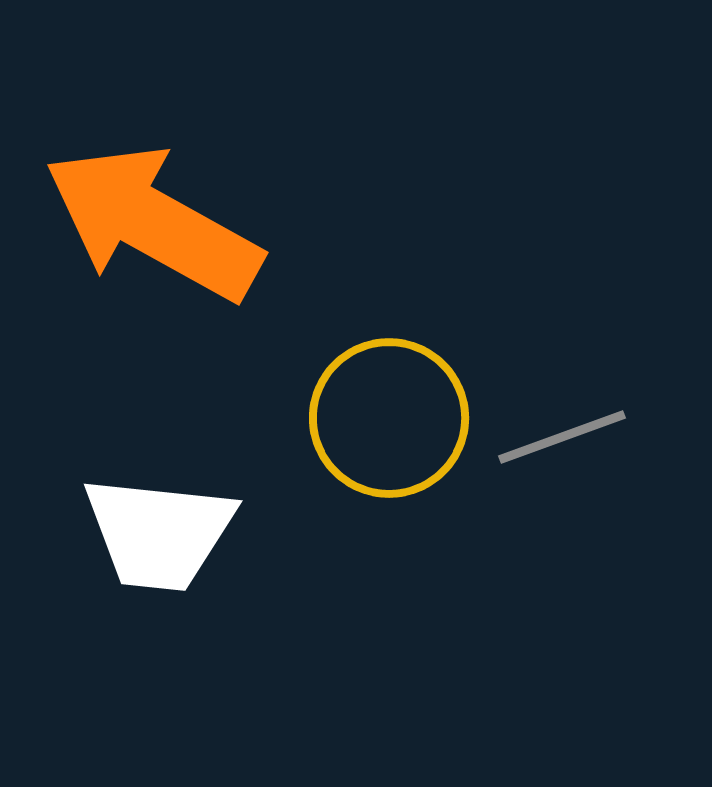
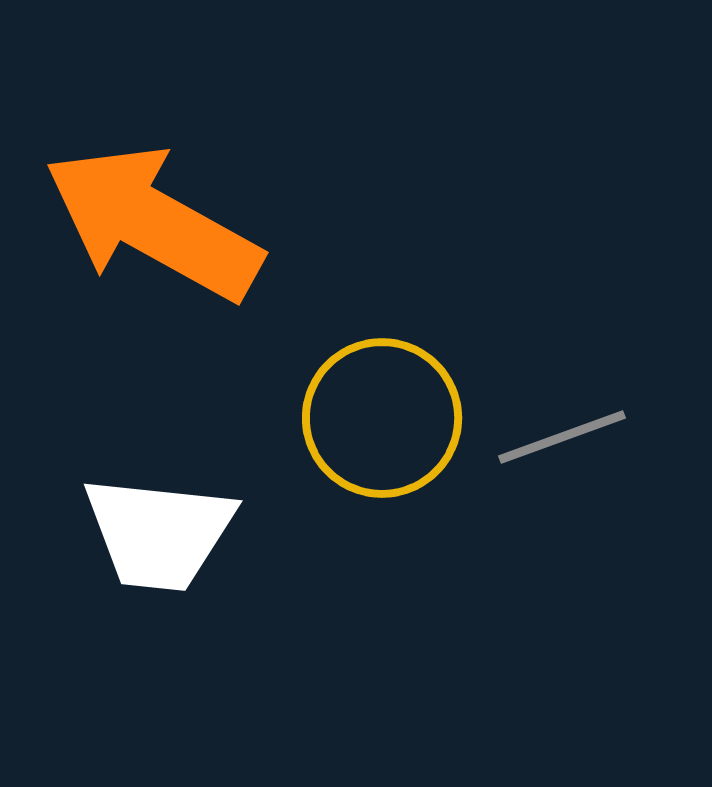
yellow circle: moved 7 px left
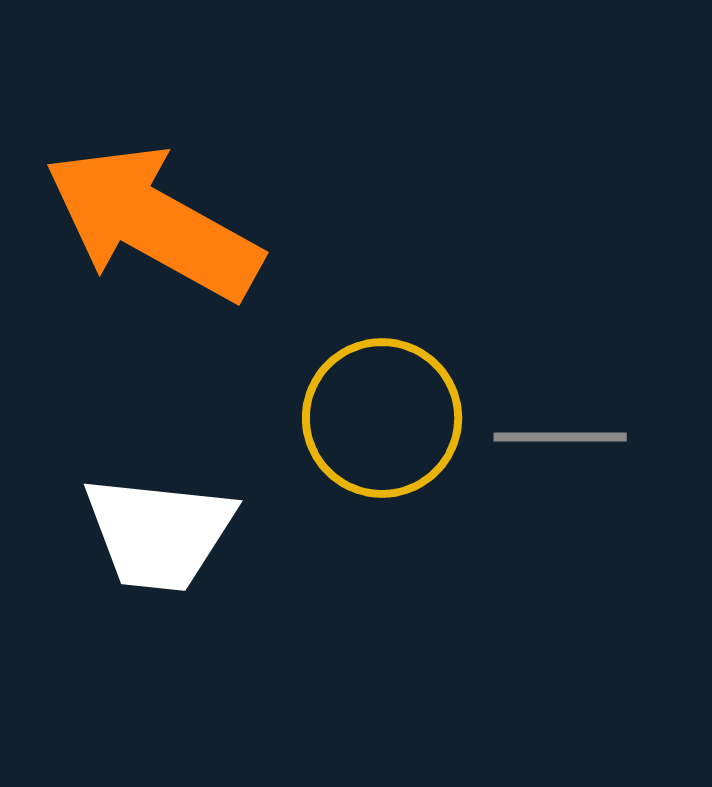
gray line: moved 2 px left; rotated 20 degrees clockwise
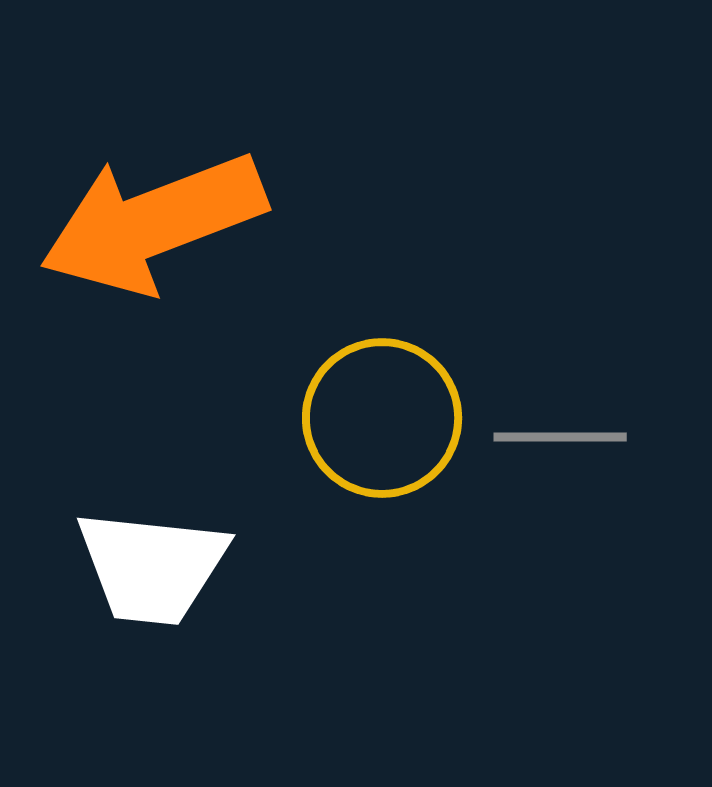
orange arrow: rotated 50 degrees counterclockwise
white trapezoid: moved 7 px left, 34 px down
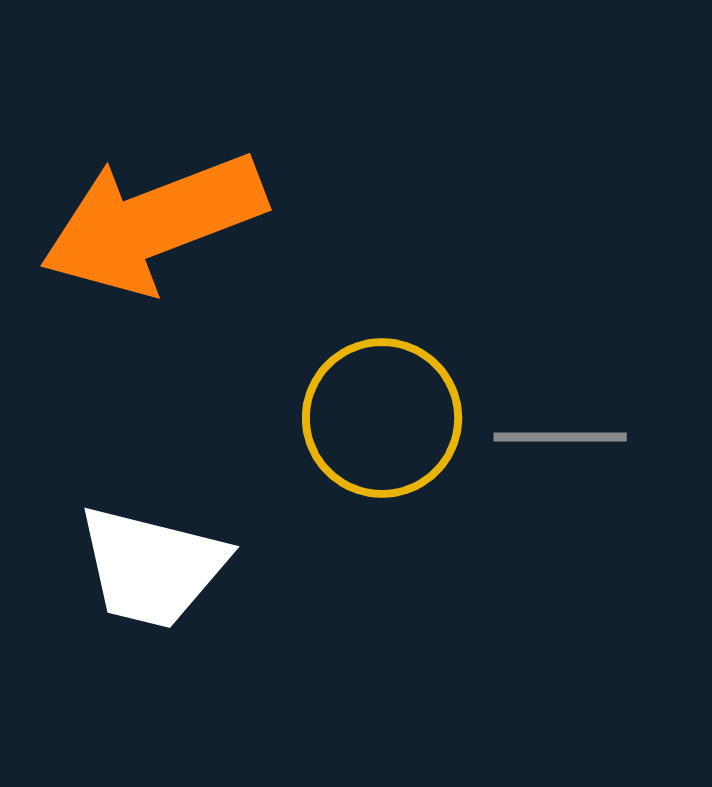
white trapezoid: rotated 8 degrees clockwise
